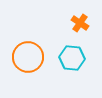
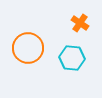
orange circle: moved 9 px up
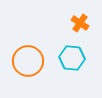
orange circle: moved 13 px down
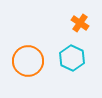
cyan hexagon: rotated 20 degrees clockwise
